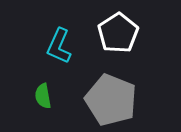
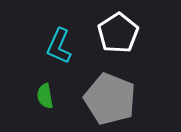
green semicircle: moved 2 px right
gray pentagon: moved 1 px left, 1 px up
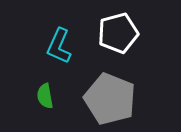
white pentagon: rotated 18 degrees clockwise
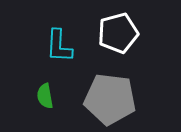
cyan L-shape: rotated 21 degrees counterclockwise
gray pentagon: rotated 15 degrees counterclockwise
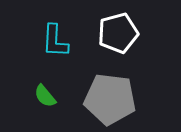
cyan L-shape: moved 4 px left, 5 px up
green semicircle: rotated 30 degrees counterclockwise
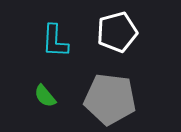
white pentagon: moved 1 px left, 1 px up
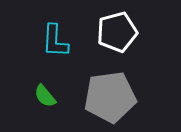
gray pentagon: moved 2 px up; rotated 15 degrees counterclockwise
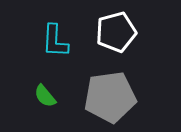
white pentagon: moved 1 px left
